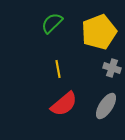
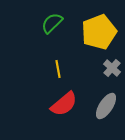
gray cross: rotated 24 degrees clockwise
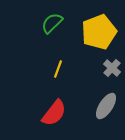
yellow line: rotated 30 degrees clockwise
red semicircle: moved 10 px left, 9 px down; rotated 12 degrees counterclockwise
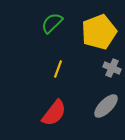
gray cross: rotated 18 degrees counterclockwise
gray ellipse: rotated 12 degrees clockwise
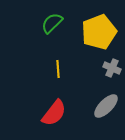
yellow line: rotated 24 degrees counterclockwise
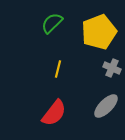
yellow line: rotated 18 degrees clockwise
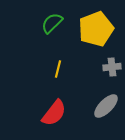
yellow pentagon: moved 3 px left, 3 px up
gray cross: moved 1 px up; rotated 30 degrees counterclockwise
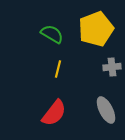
green semicircle: moved 11 px down; rotated 75 degrees clockwise
gray ellipse: moved 4 px down; rotated 72 degrees counterclockwise
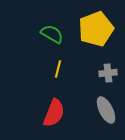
gray cross: moved 4 px left, 6 px down
red semicircle: rotated 16 degrees counterclockwise
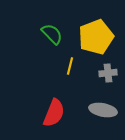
yellow pentagon: moved 8 px down
green semicircle: rotated 15 degrees clockwise
yellow line: moved 12 px right, 3 px up
gray ellipse: moved 3 px left; rotated 52 degrees counterclockwise
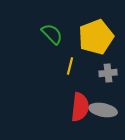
red semicircle: moved 26 px right, 6 px up; rotated 16 degrees counterclockwise
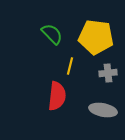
yellow pentagon: rotated 28 degrees clockwise
red semicircle: moved 23 px left, 11 px up
